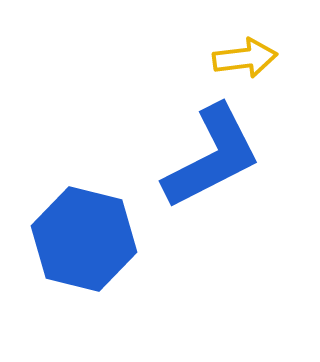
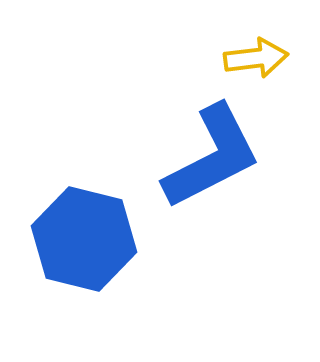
yellow arrow: moved 11 px right
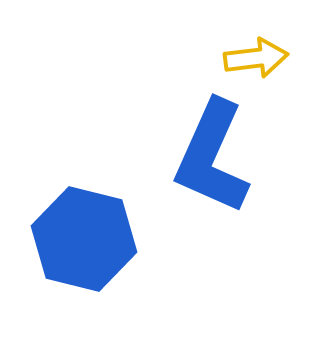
blue L-shape: rotated 141 degrees clockwise
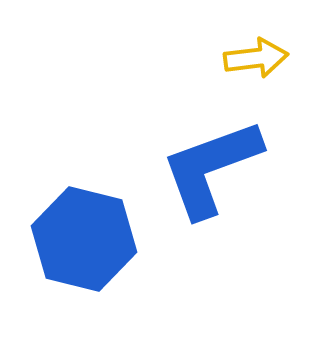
blue L-shape: moved 1 px left, 11 px down; rotated 46 degrees clockwise
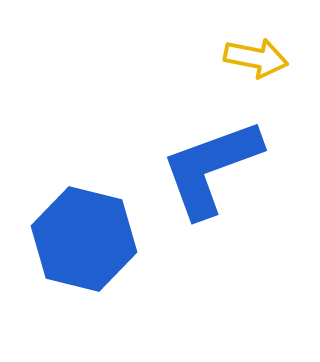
yellow arrow: rotated 18 degrees clockwise
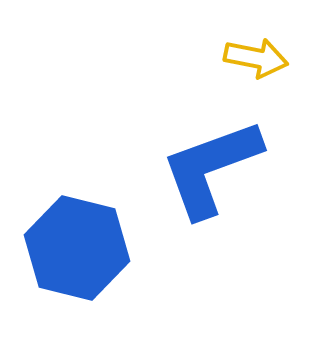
blue hexagon: moved 7 px left, 9 px down
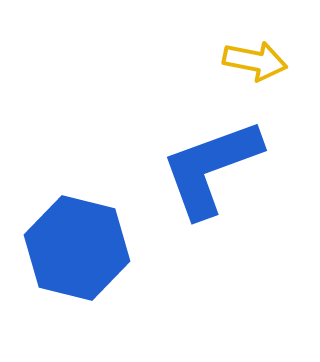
yellow arrow: moved 1 px left, 3 px down
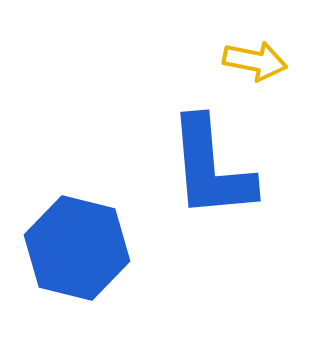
blue L-shape: rotated 75 degrees counterclockwise
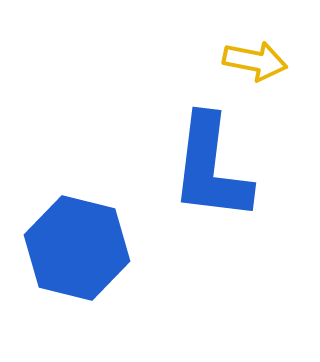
blue L-shape: rotated 12 degrees clockwise
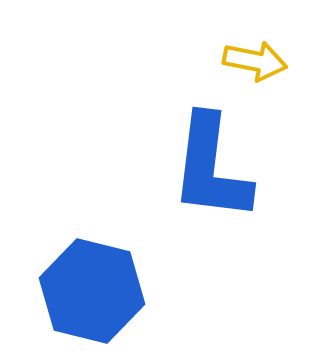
blue hexagon: moved 15 px right, 43 px down
